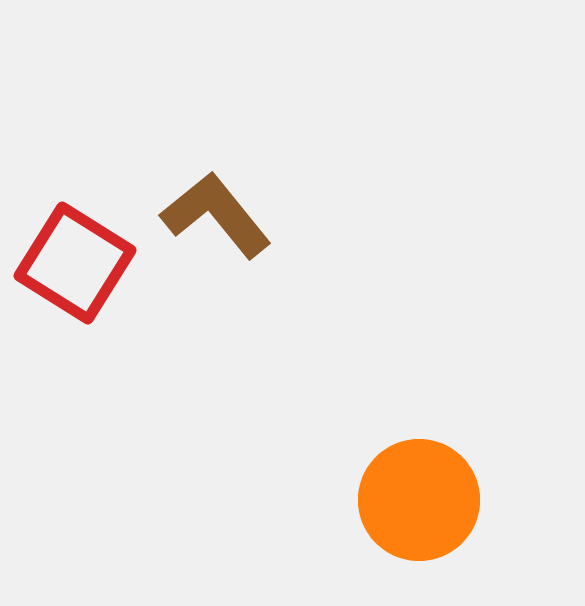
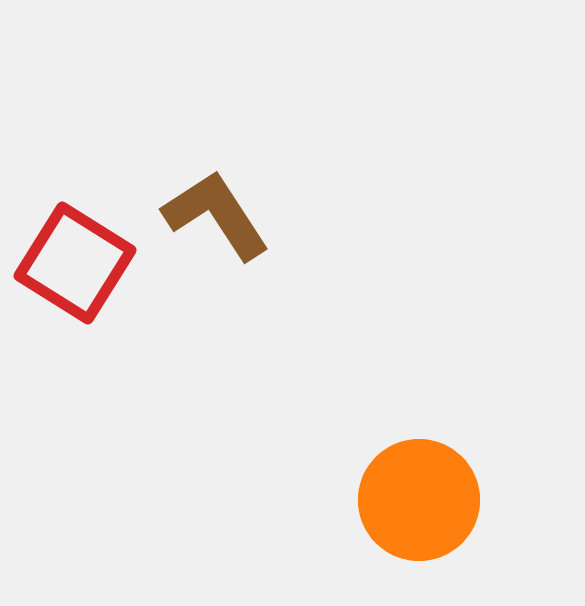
brown L-shape: rotated 6 degrees clockwise
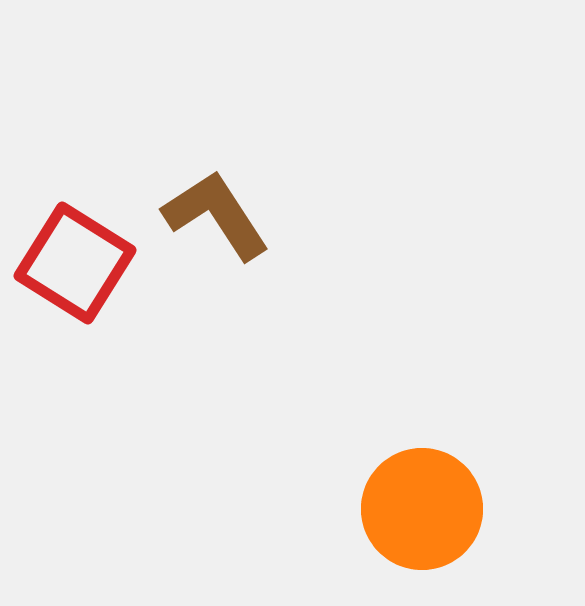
orange circle: moved 3 px right, 9 px down
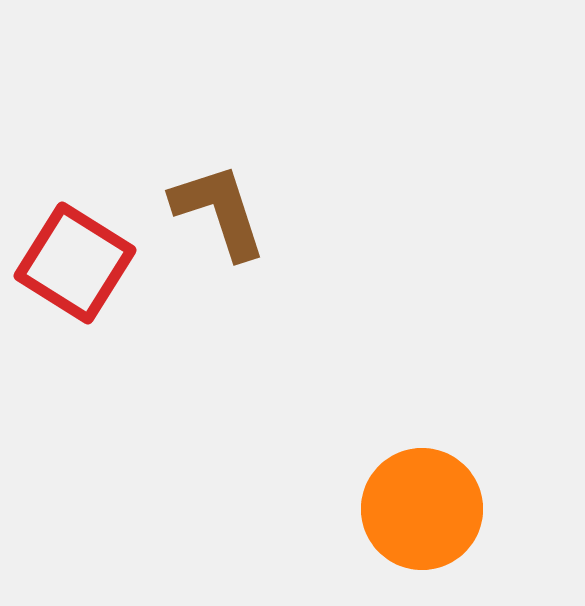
brown L-shape: moved 3 px right, 4 px up; rotated 15 degrees clockwise
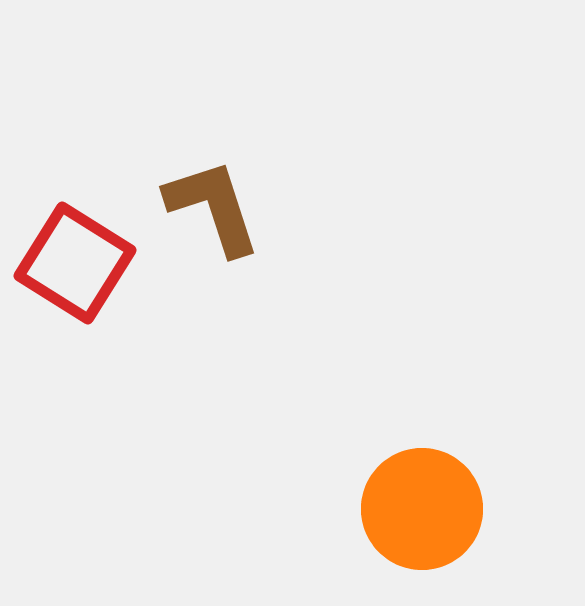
brown L-shape: moved 6 px left, 4 px up
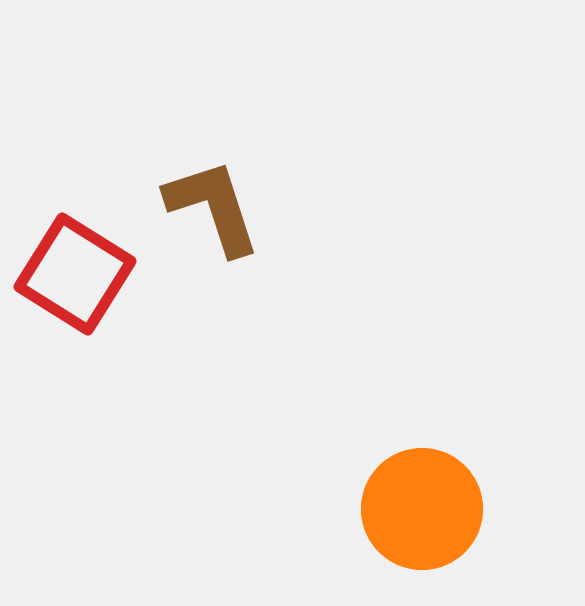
red square: moved 11 px down
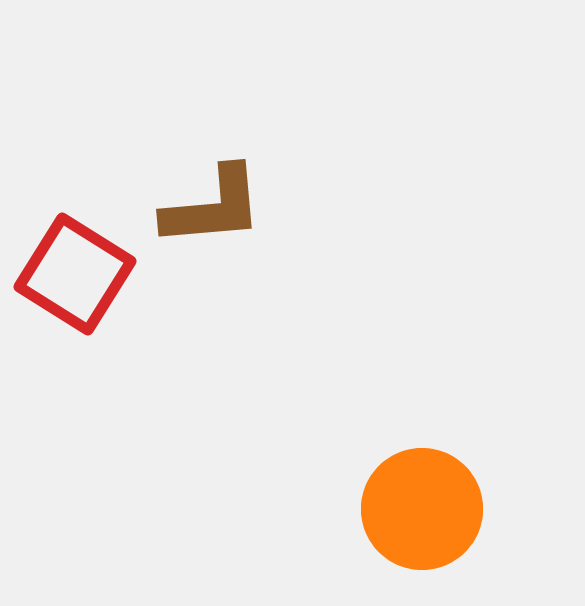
brown L-shape: rotated 103 degrees clockwise
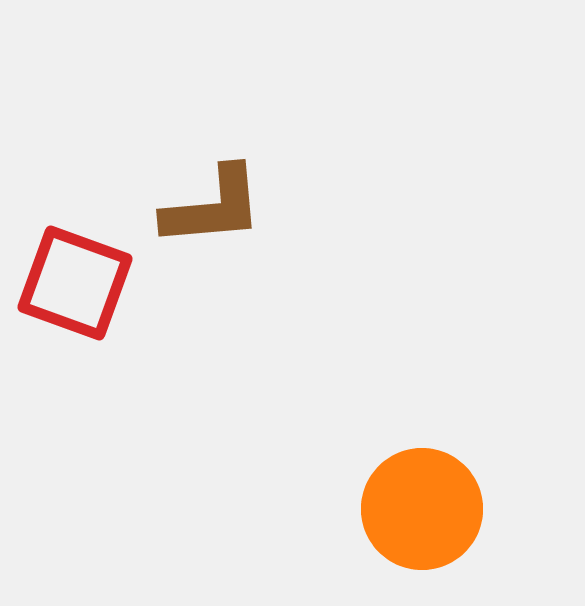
red square: moved 9 px down; rotated 12 degrees counterclockwise
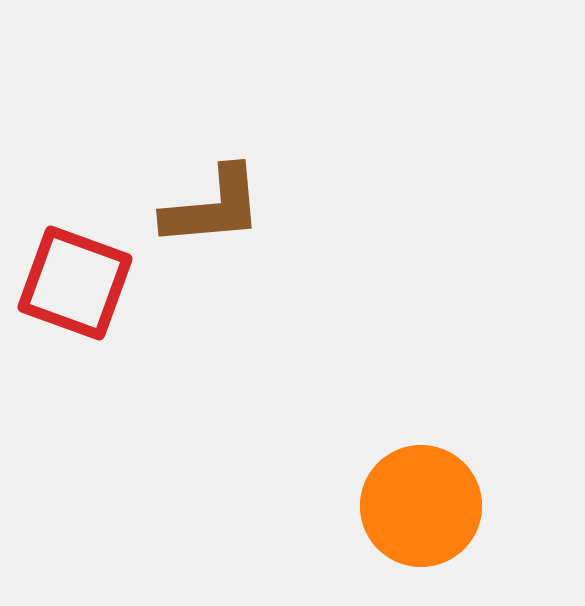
orange circle: moved 1 px left, 3 px up
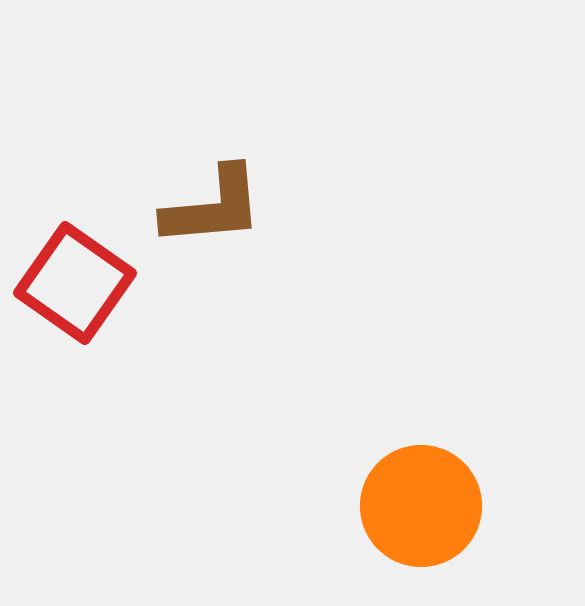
red square: rotated 15 degrees clockwise
